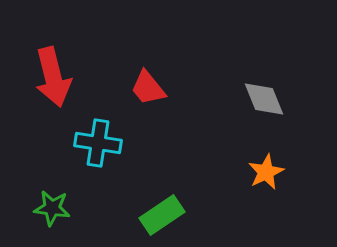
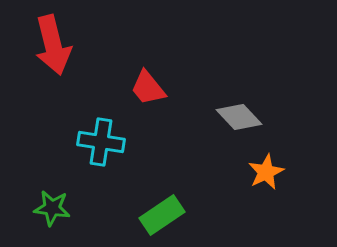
red arrow: moved 32 px up
gray diamond: moved 25 px left, 18 px down; rotated 21 degrees counterclockwise
cyan cross: moved 3 px right, 1 px up
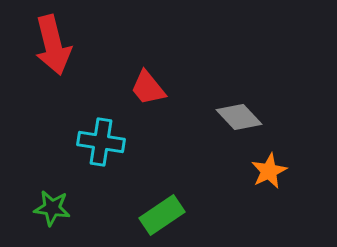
orange star: moved 3 px right, 1 px up
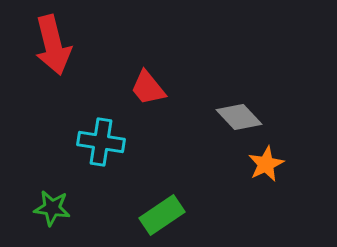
orange star: moved 3 px left, 7 px up
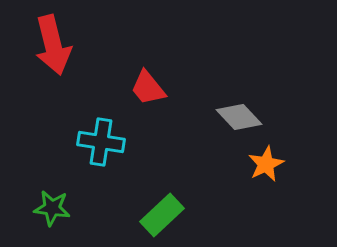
green rectangle: rotated 9 degrees counterclockwise
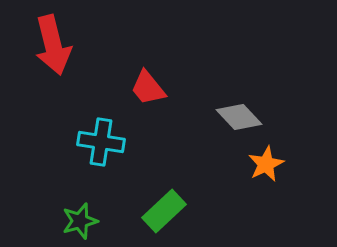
green star: moved 28 px right, 13 px down; rotated 24 degrees counterclockwise
green rectangle: moved 2 px right, 4 px up
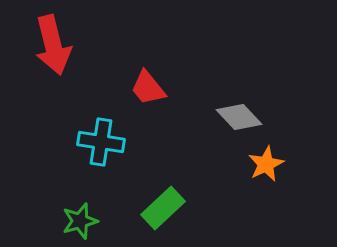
green rectangle: moved 1 px left, 3 px up
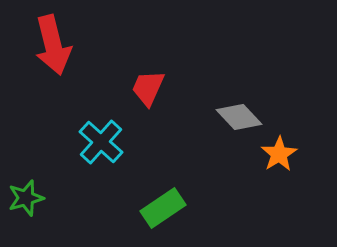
red trapezoid: rotated 63 degrees clockwise
cyan cross: rotated 33 degrees clockwise
orange star: moved 13 px right, 10 px up; rotated 6 degrees counterclockwise
green rectangle: rotated 9 degrees clockwise
green star: moved 54 px left, 23 px up
